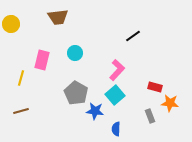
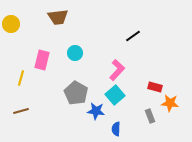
blue star: moved 1 px right
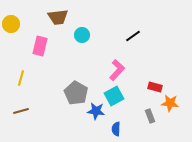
cyan circle: moved 7 px right, 18 px up
pink rectangle: moved 2 px left, 14 px up
cyan square: moved 1 px left, 1 px down; rotated 12 degrees clockwise
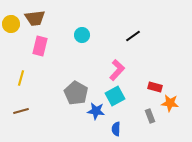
brown trapezoid: moved 23 px left, 1 px down
cyan square: moved 1 px right
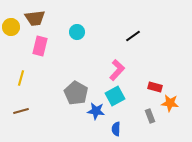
yellow circle: moved 3 px down
cyan circle: moved 5 px left, 3 px up
